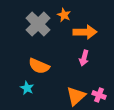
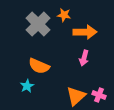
orange star: rotated 16 degrees counterclockwise
cyan star: moved 2 px up; rotated 16 degrees clockwise
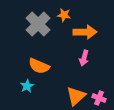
pink cross: moved 3 px down
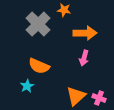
orange star: moved 5 px up
orange arrow: moved 1 px down
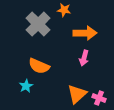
cyan star: moved 1 px left
orange triangle: moved 1 px right, 2 px up
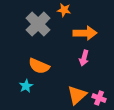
orange triangle: moved 1 px down
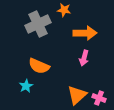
gray cross: rotated 20 degrees clockwise
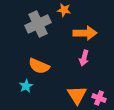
orange triangle: rotated 20 degrees counterclockwise
